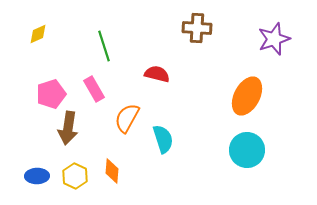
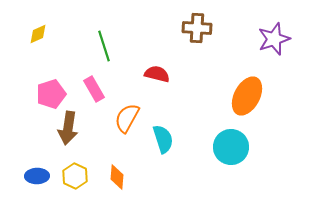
cyan circle: moved 16 px left, 3 px up
orange diamond: moved 5 px right, 6 px down
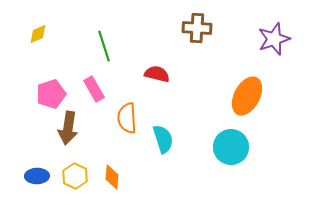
orange semicircle: rotated 32 degrees counterclockwise
orange diamond: moved 5 px left
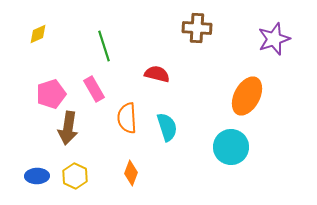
cyan semicircle: moved 4 px right, 12 px up
orange diamond: moved 19 px right, 4 px up; rotated 15 degrees clockwise
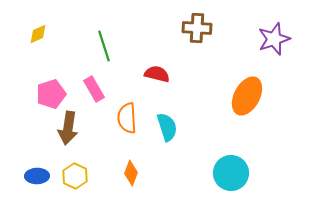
cyan circle: moved 26 px down
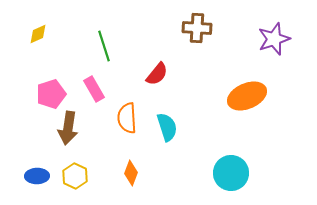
red semicircle: rotated 115 degrees clockwise
orange ellipse: rotated 39 degrees clockwise
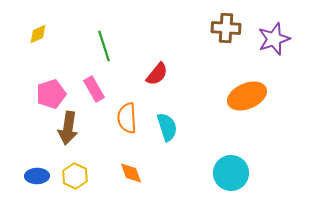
brown cross: moved 29 px right
orange diamond: rotated 40 degrees counterclockwise
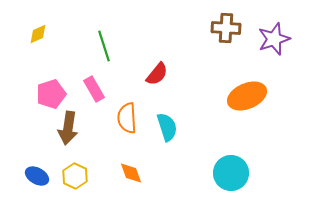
blue ellipse: rotated 30 degrees clockwise
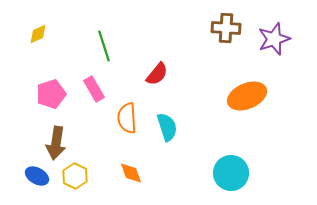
brown arrow: moved 12 px left, 15 px down
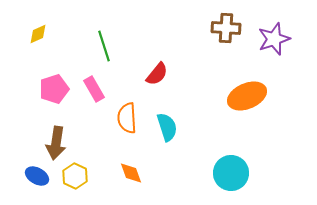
pink pentagon: moved 3 px right, 5 px up
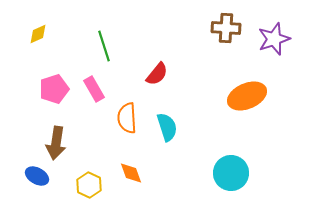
yellow hexagon: moved 14 px right, 9 px down
